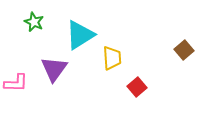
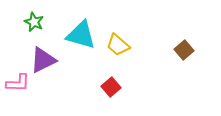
cyan triangle: moved 1 px right; rotated 48 degrees clockwise
yellow trapezoid: moved 6 px right, 13 px up; rotated 135 degrees clockwise
purple triangle: moved 11 px left, 9 px up; rotated 28 degrees clockwise
pink L-shape: moved 2 px right
red square: moved 26 px left
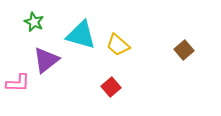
purple triangle: moved 3 px right; rotated 12 degrees counterclockwise
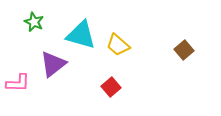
purple triangle: moved 7 px right, 4 px down
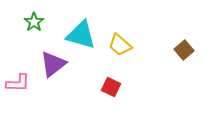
green star: rotated 12 degrees clockwise
yellow trapezoid: moved 2 px right
red square: rotated 24 degrees counterclockwise
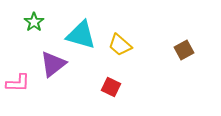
brown square: rotated 12 degrees clockwise
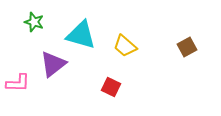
green star: rotated 18 degrees counterclockwise
yellow trapezoid: moved 5 px right, 1 px down
brown square: moved 3 px right, 3 px up
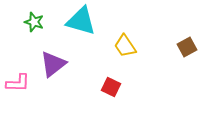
cyan triangle: moved 14 px up
yellow trapezoid: rotated 15 degrees clockwise
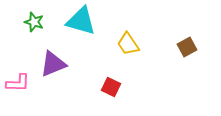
yellow trapezoid: moved 3 px right, 2 px up
purple triangle: rotated 16 degrees clockwise
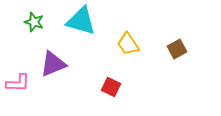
brown square: moved 10 px left, 2 px down
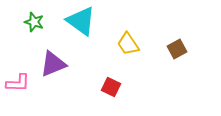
cyan triangle: rotated 20 degrees clockwise
